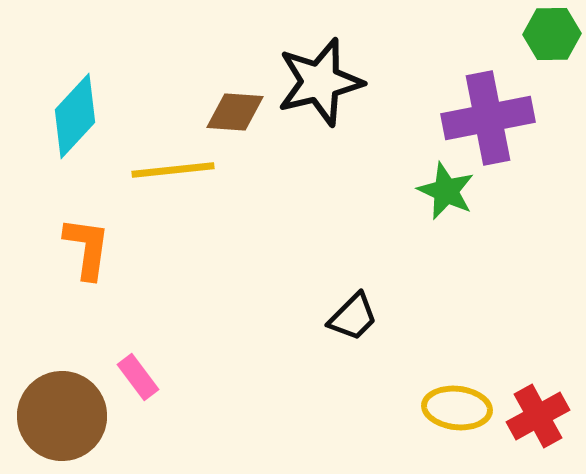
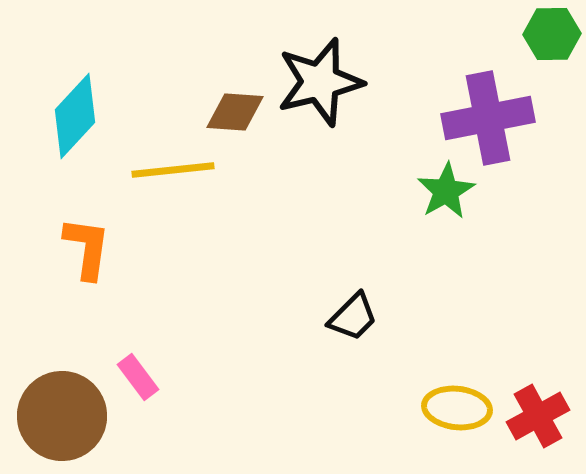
green star: rotated 18 degrees clockwise
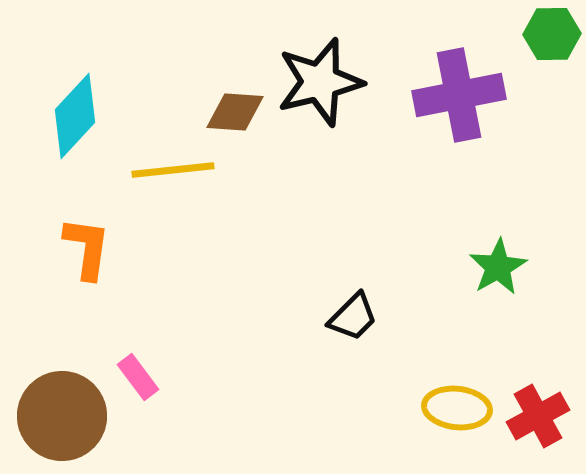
purple cross: moved 29 px left, 23 px up
green star: moved 52 px right, 76 px down
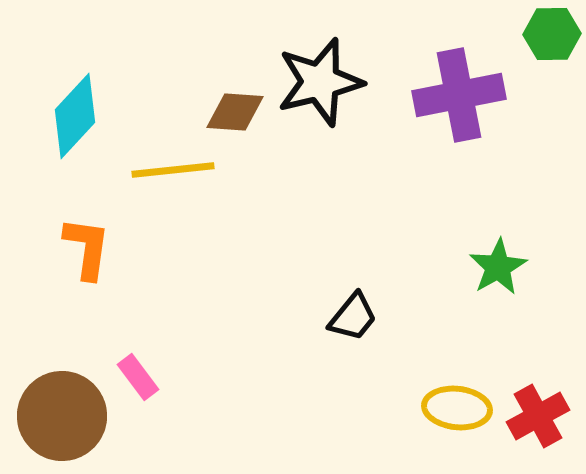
black trapezoid: rotated 6 degrees counterclockwise
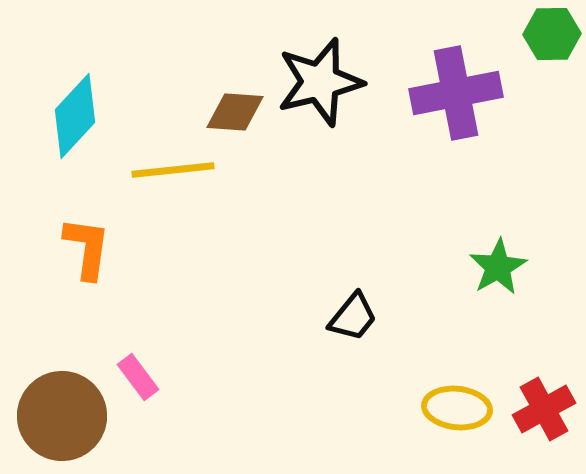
purple cross: moved 3 px left, 2 px up
red cross: moved 6 px right, 7 px up
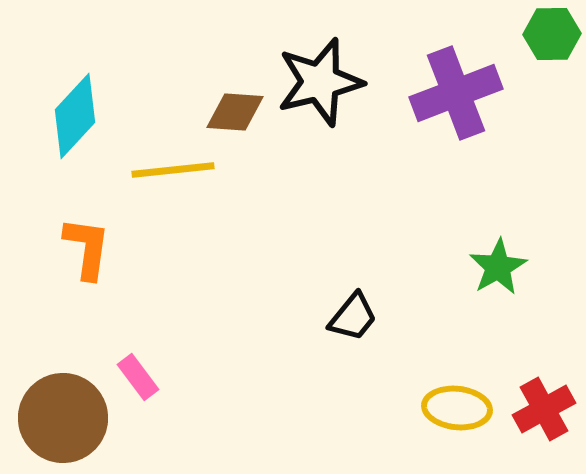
purple cross: rotated 10 degrees counterclockwise
brown circle: moved 1 px right, 2 px down
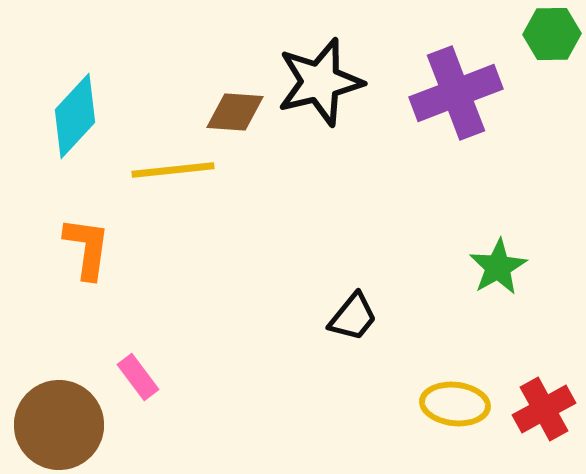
yellow ellipse: moved 2 px left, 4 px up
brown circle: moved 4 px left, 7 px down
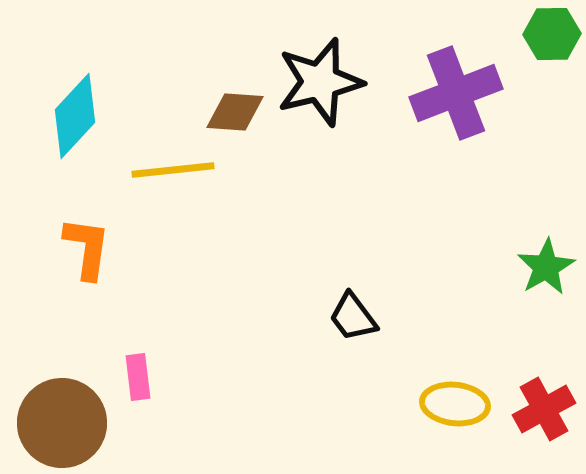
green star: moved 48 px right
black trapezoid: rotated 104 degrees clockwise
pink rectangle: rotated 30 degrees clockwise
brown circle: moved 3 px right, 2 px up
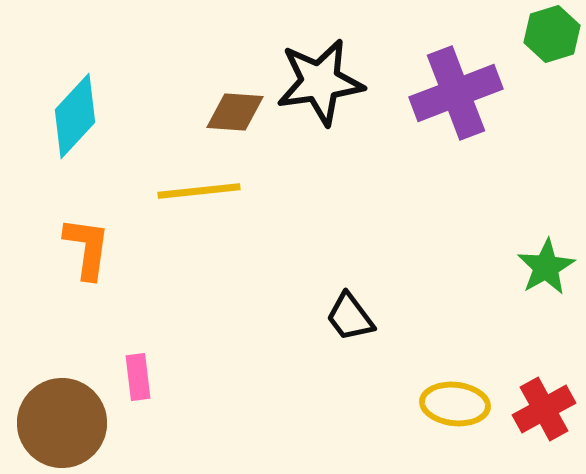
green hexagon: rotated 16 degrees counterclockwise
black star: rotated 6 degrees clockwise
yellow line: moved 26 px right, 21 px down
black trapezoid: moved 3 px left
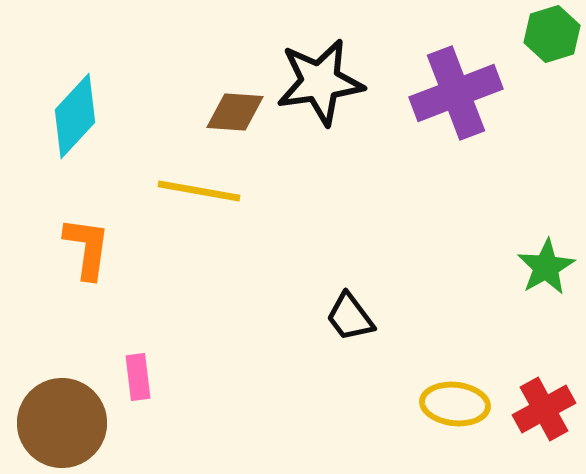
yellow line: rotated 16 degrees clockwise
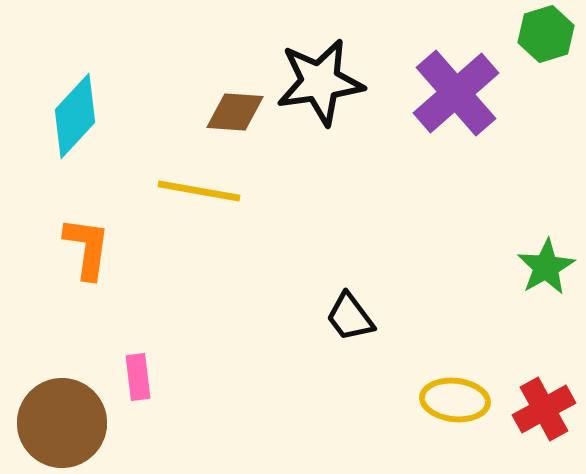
green hexagon: moved 6 px left
purple cross: rotated 20 degrees counterclockwise
yellow ellipse: moved 4 px up
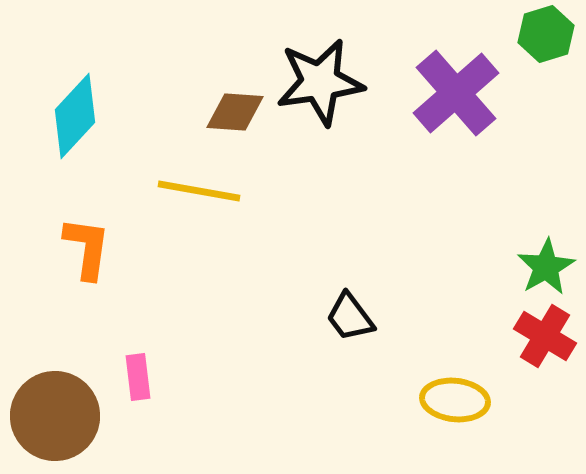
red cross: moved 1 px right, 73 px up; rotated 30 degrees counterclockwise
brown circle: moved 7 px left, 7 px up
